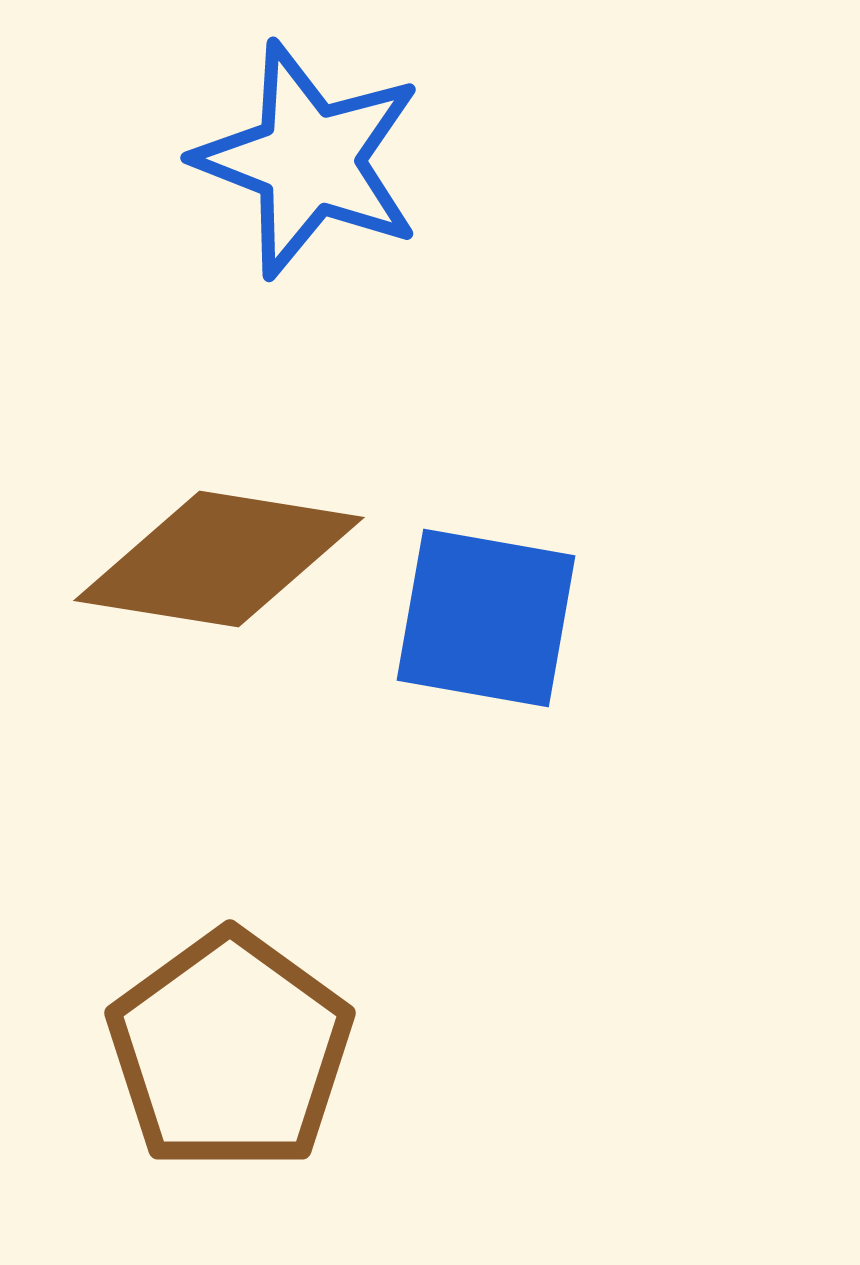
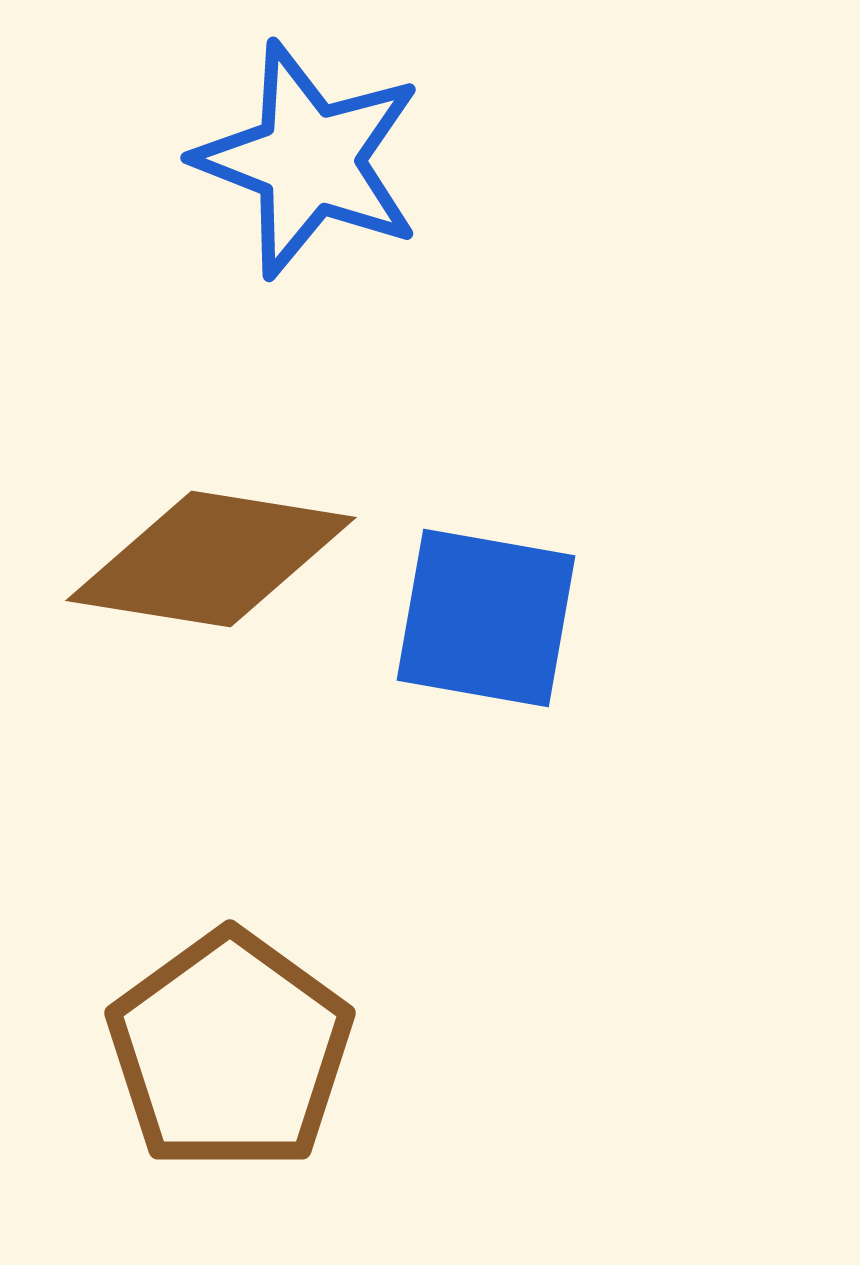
brown diamond: moved 8 px left
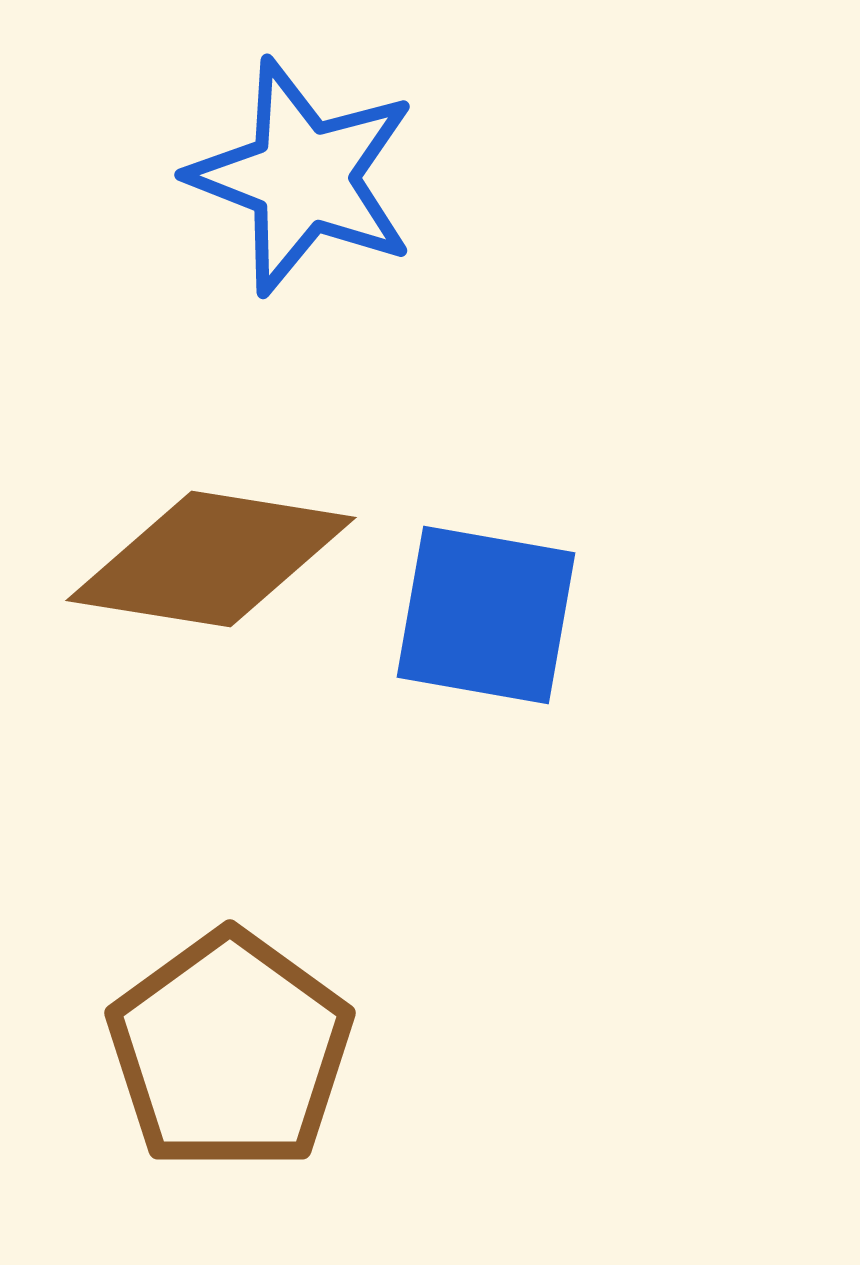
blue star: moved 6 px left, 17 px down
blue square: moved 3 px up
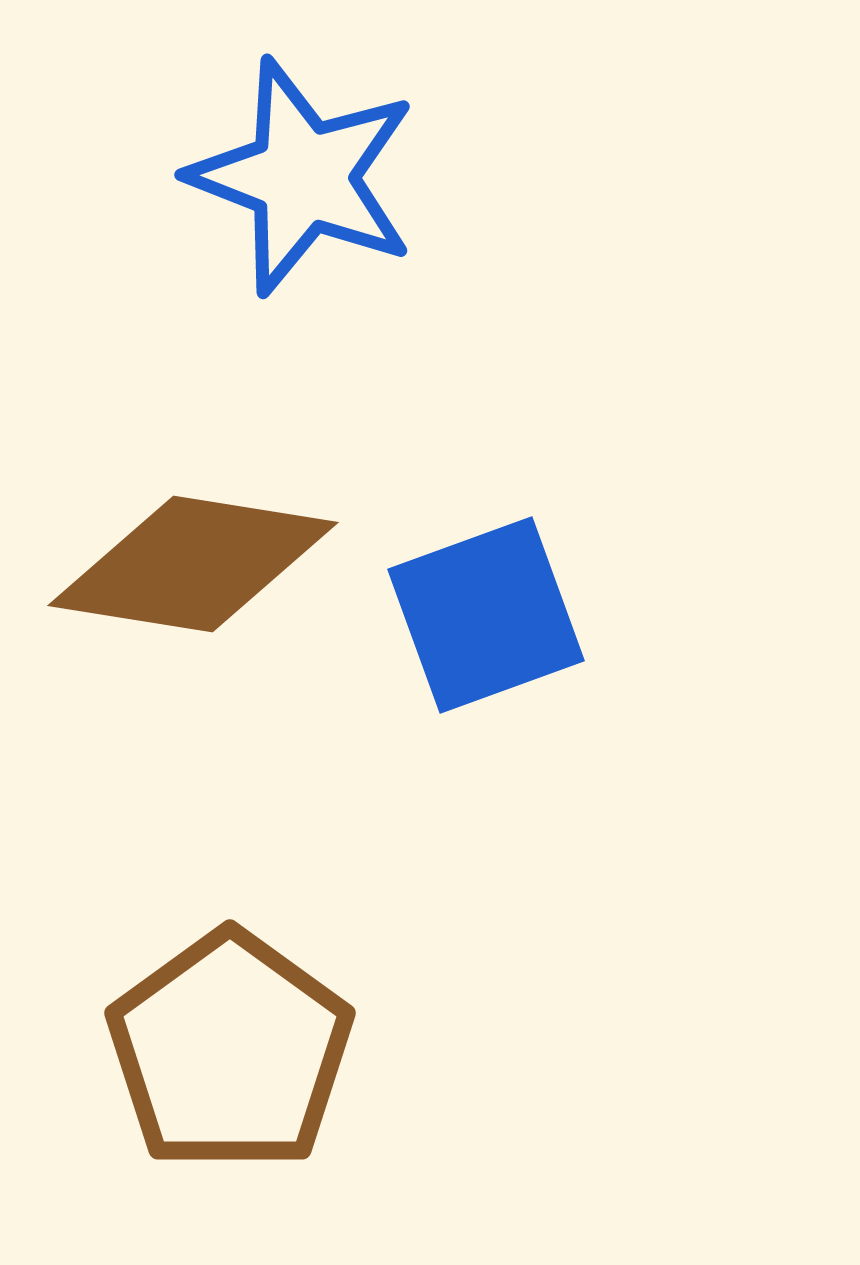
brown diamond: moved 18 px left, 5 px down
blue square: rotated 30 degrees counterclockwise
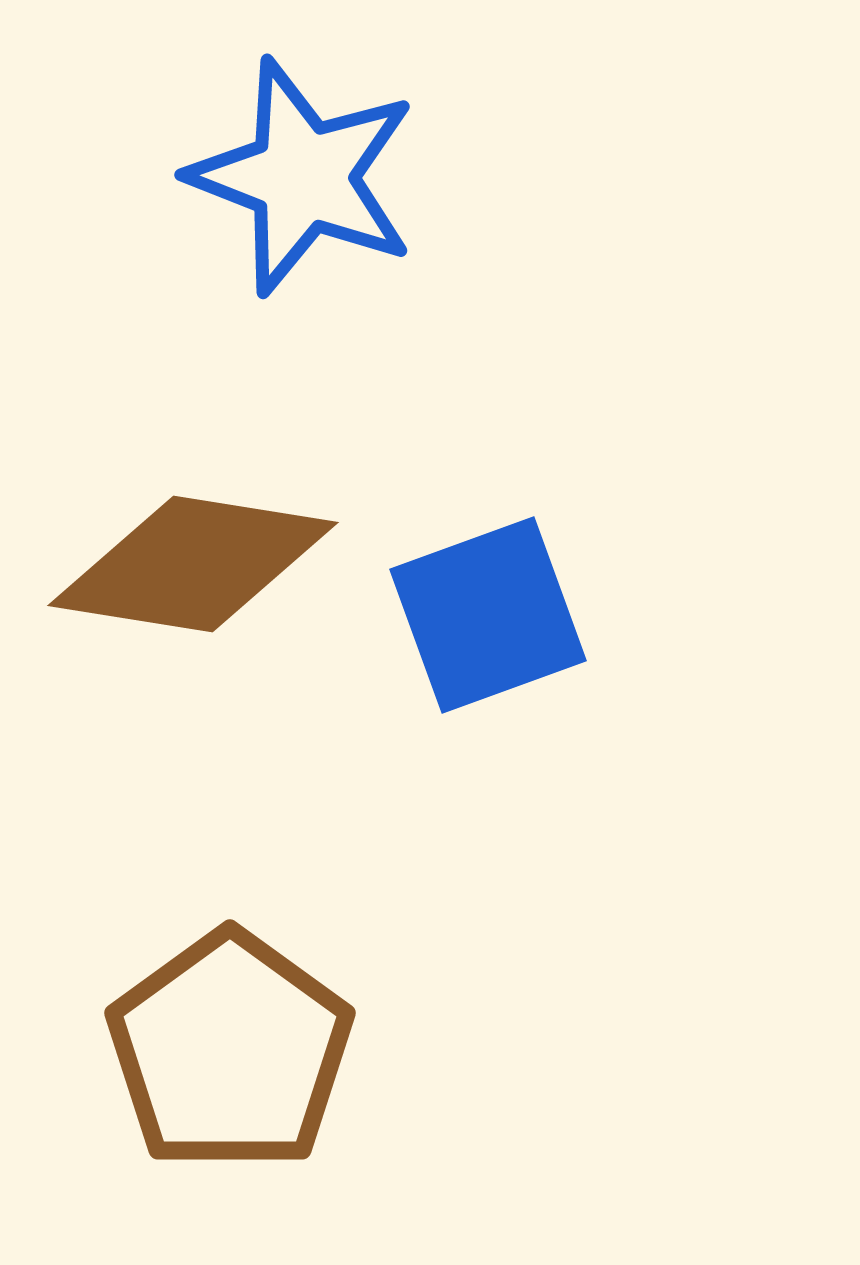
blue square: moved 2 px right
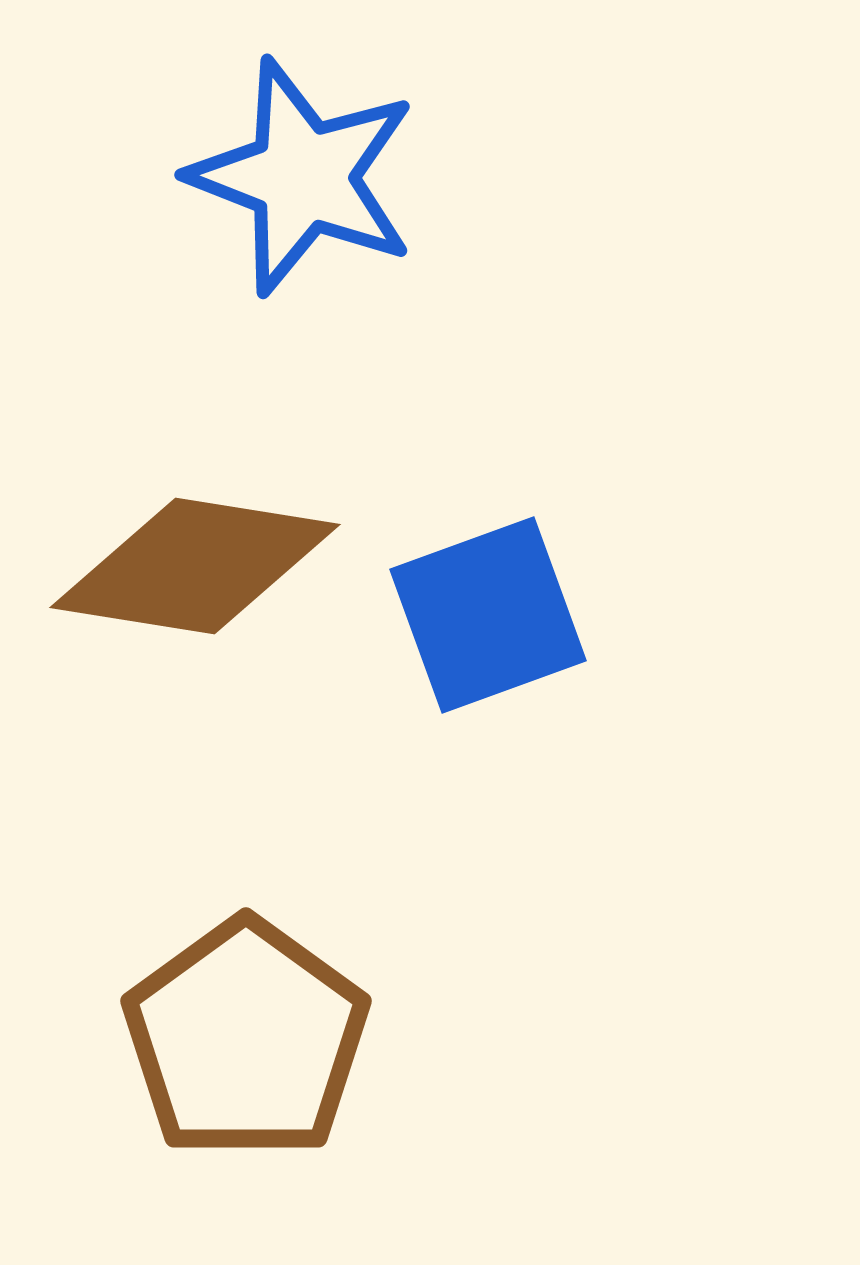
brown diamond: moved 2 px right, 2 px down
brown pentagon: moved 16 px right, 12 px up
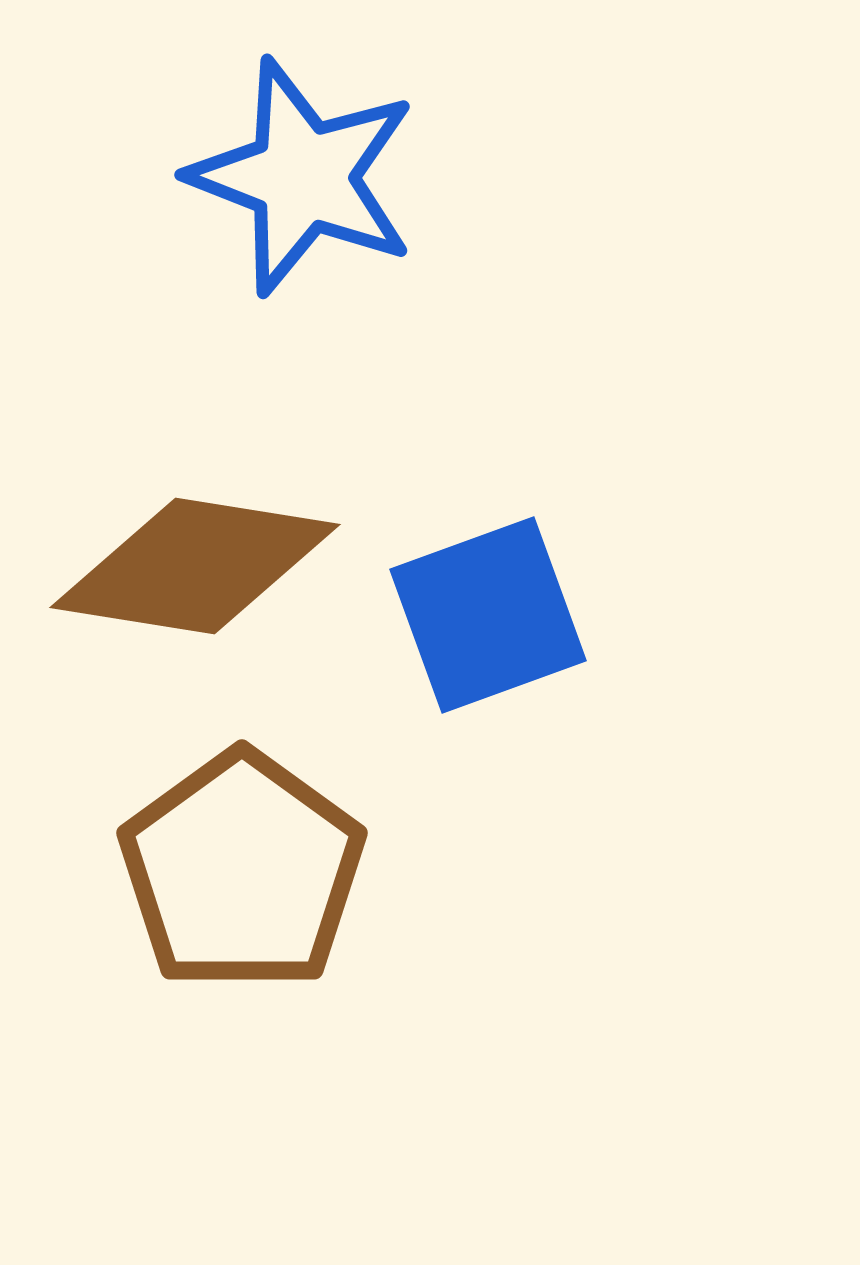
brown pentagon: moved 4 px left, 168 px up
